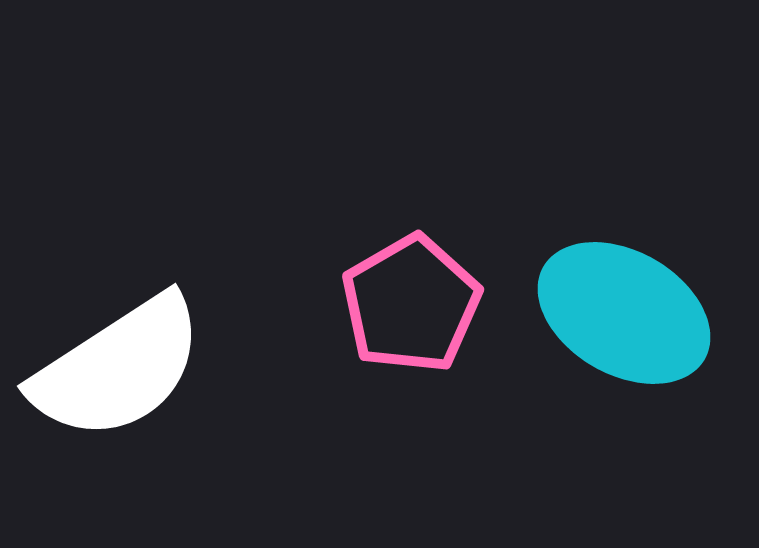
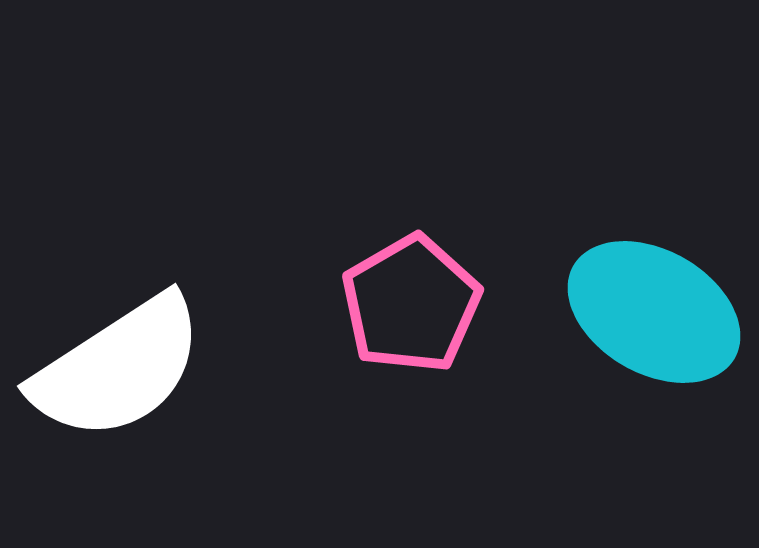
cyan ellipse: moved 30 px right, 1 px up
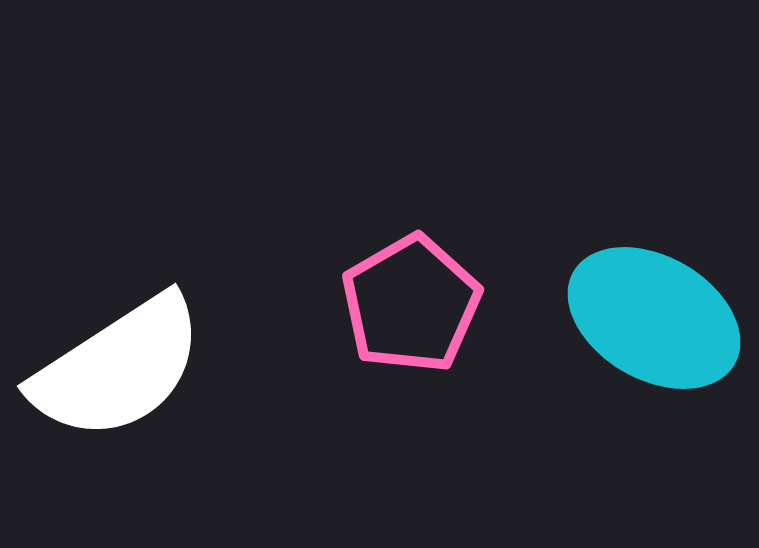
cyan ellipse: moved 6 px down
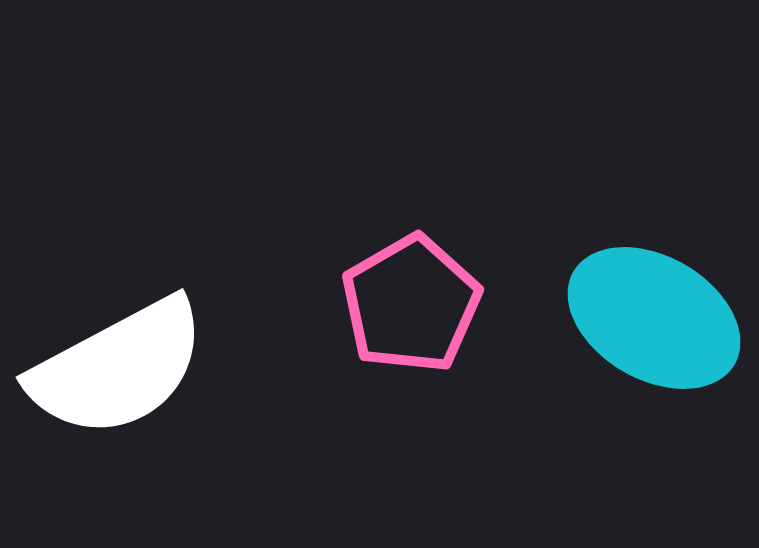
white semicircle: rotated 5 degrees clockwise
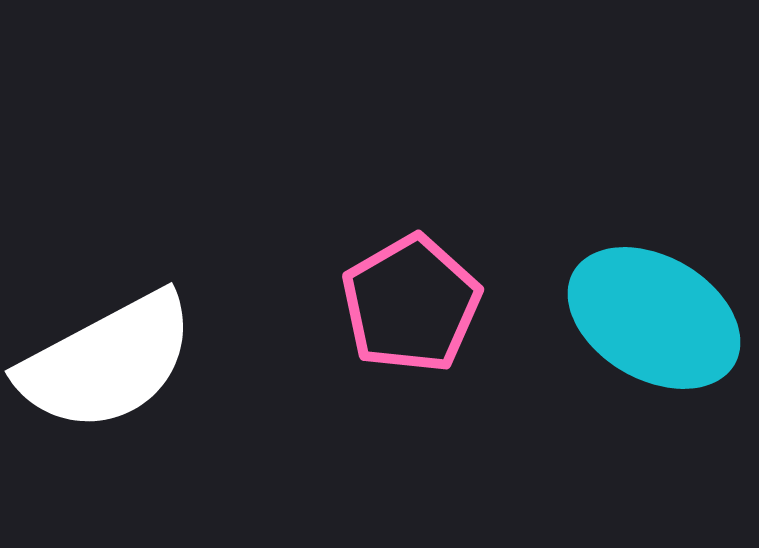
white semicircle: moved 11 px left, 6 px up
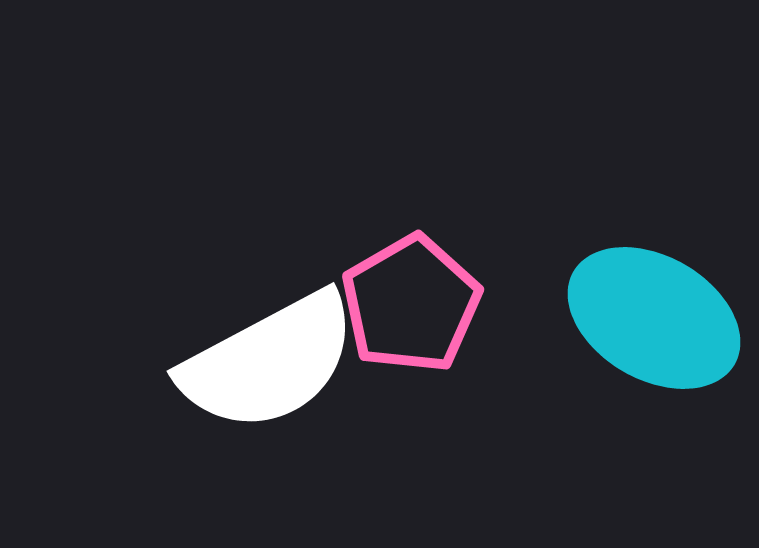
white semicircle: moved 162 px right
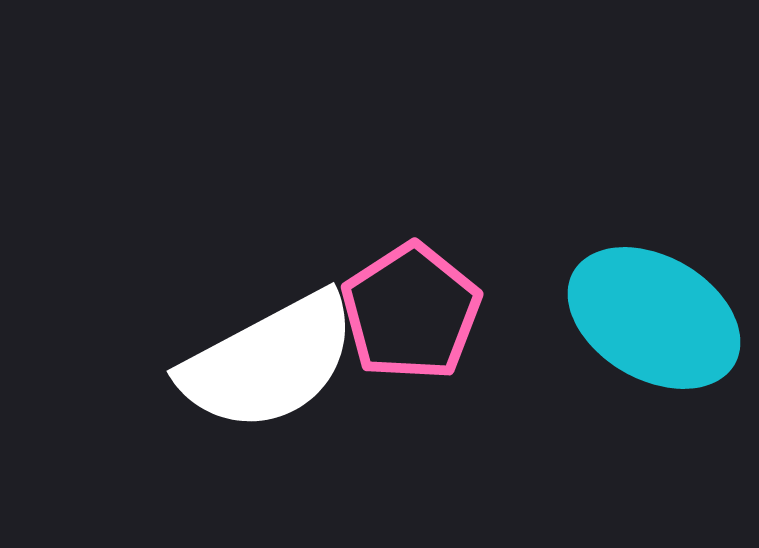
pink pentagon: moved 8 px down; rotated 3 degrees counterclockwise
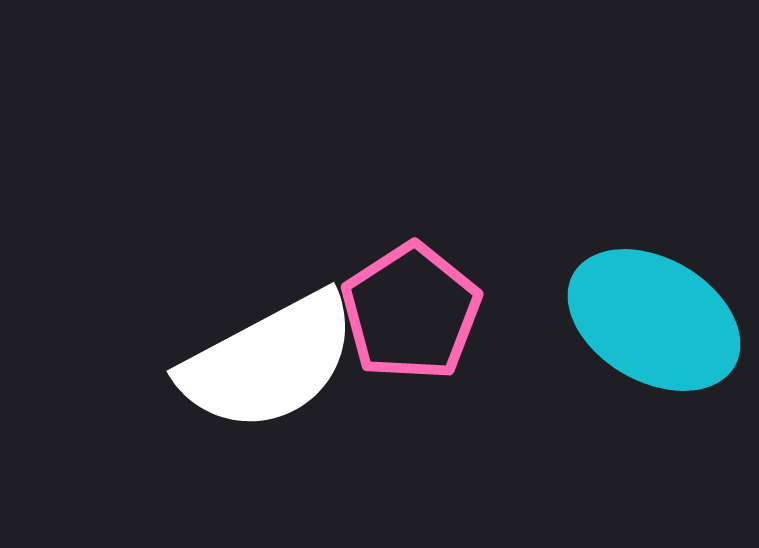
cyan ellipse: moved 2 px down
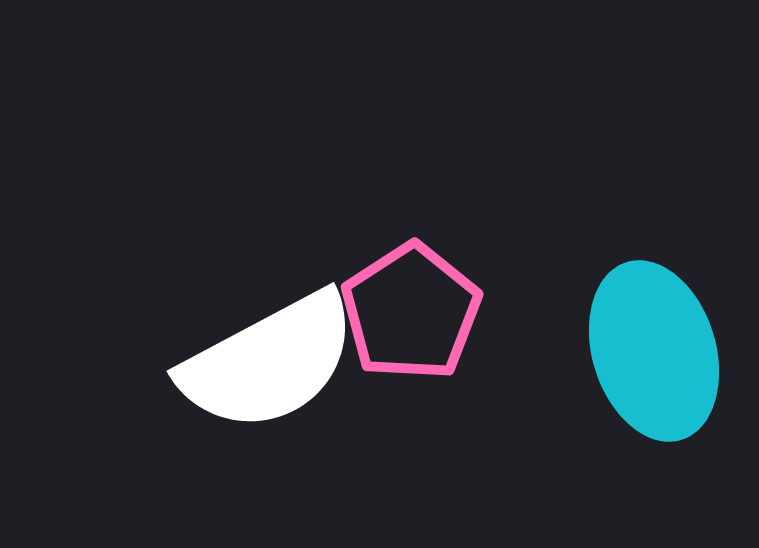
cyan ellipse: moved 31 px down; rotated 43 degrees clockwise
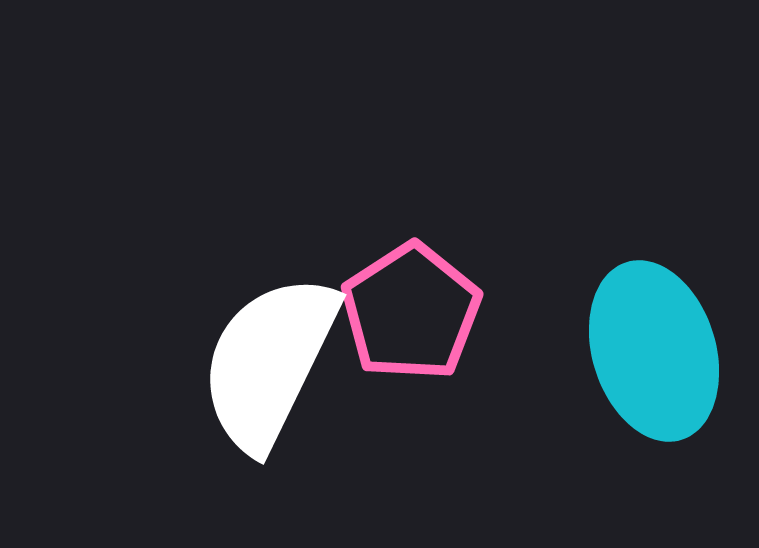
white semicircle: rotated 144 degrees clockwise
